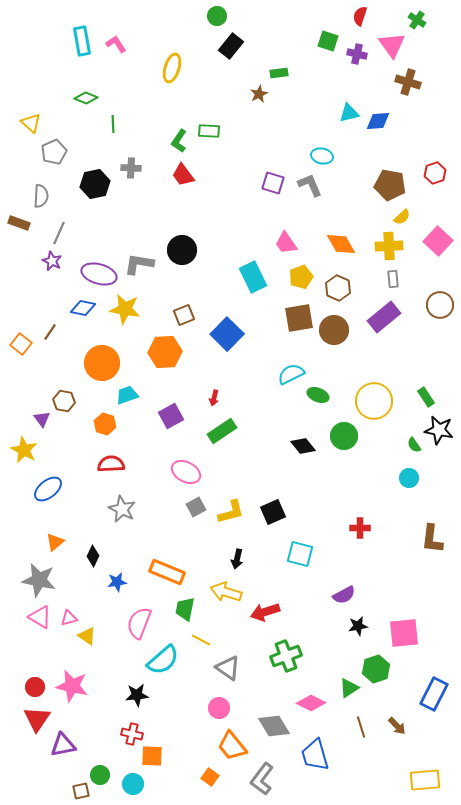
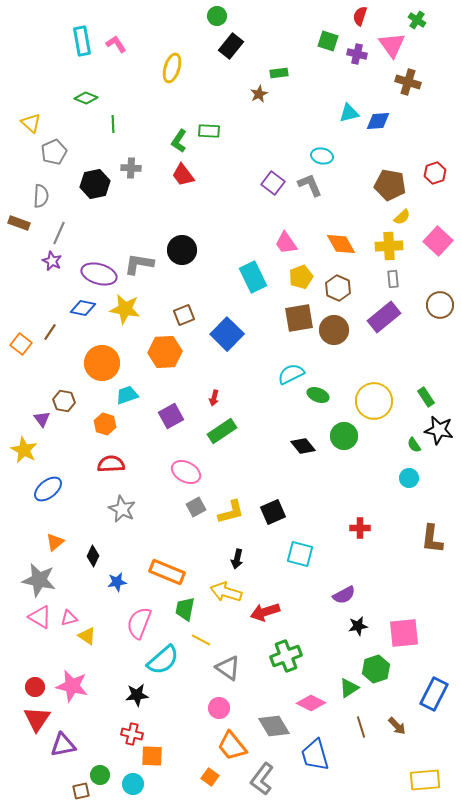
purple square at (273, 183): rotated 20 degrees clockwise
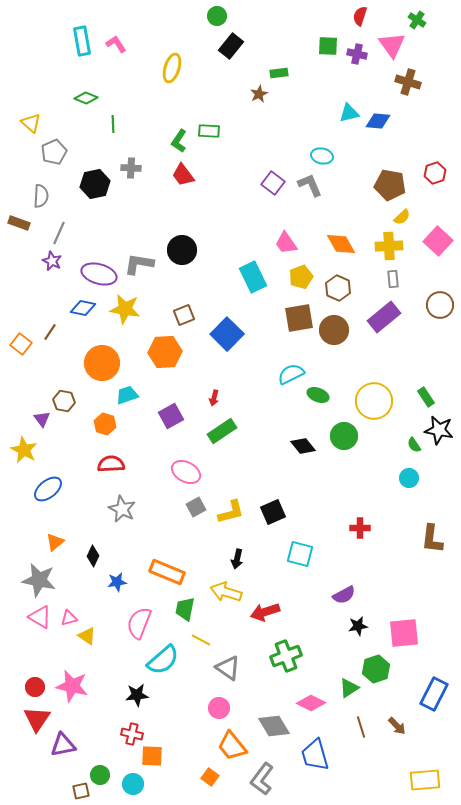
green square at (328, 41): moved 5 px down; rotated 15 degrees counterclockwise
blue diamond at (378, 121): rotated 10 degrees clockwise
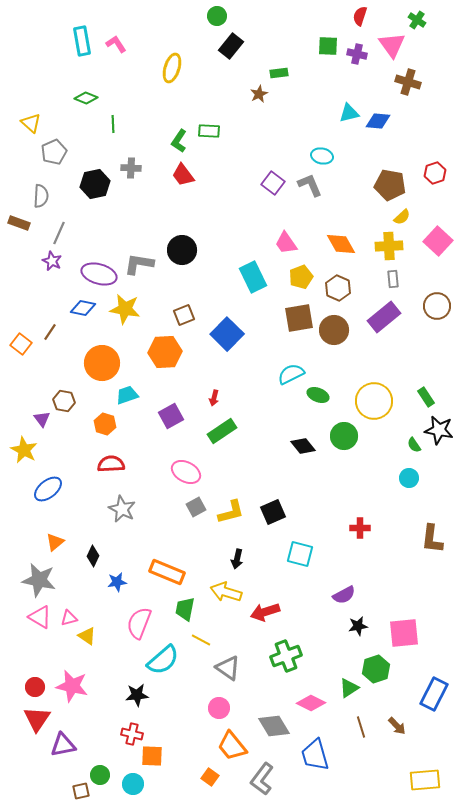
brown circle at (440, 305): moved 3 px left, 1 px down
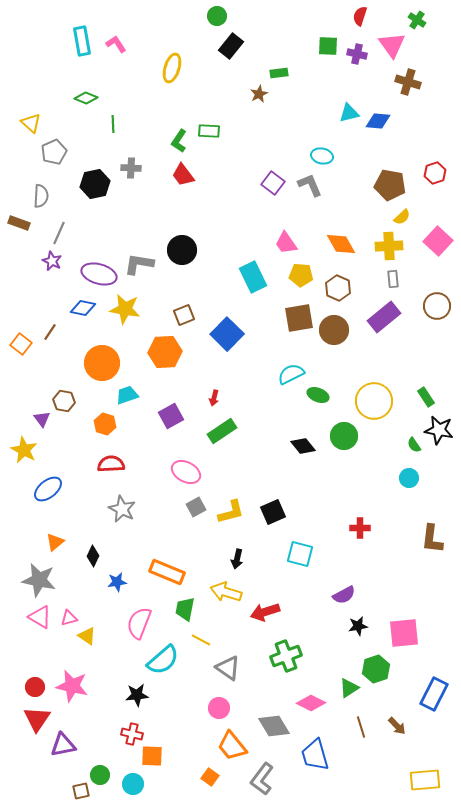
yellow pentagon at (301, 277): moved 2 px up; rotated 25 degrees clockwise
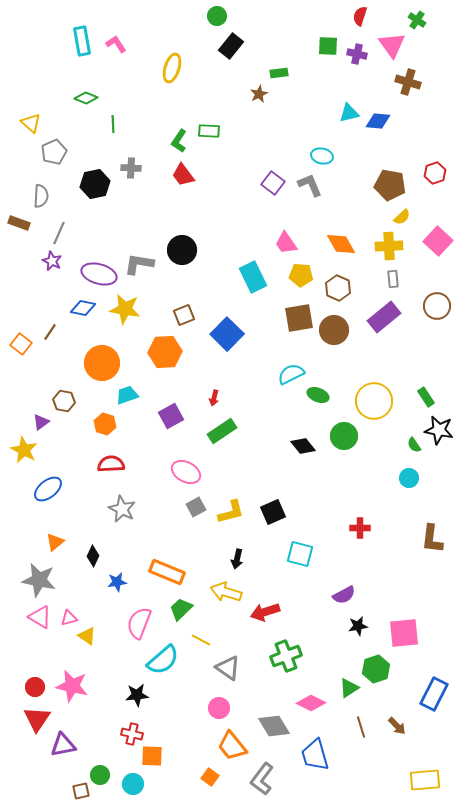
purple triangle at (42, 419): moved 1 px left, 3 px down; rotated 30 degrees clockwise
green trapezoid at (185, 609): moved 4 px left; rotated 35 degrees clockwise
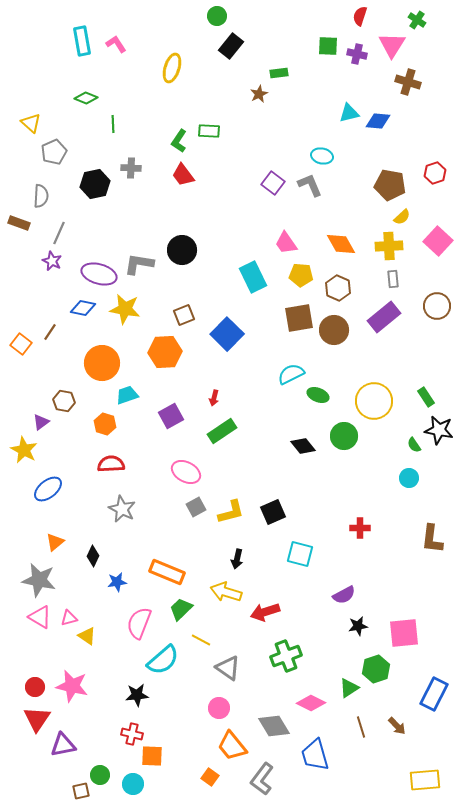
pink triangle at (392, 45): rotated 8 degrees clockwise
